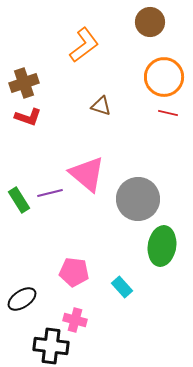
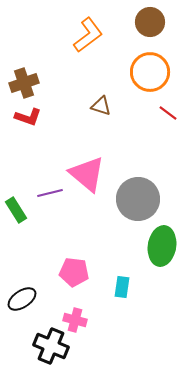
orange L-shape: moved 4 px right, 10 px up
orange circle: moved 14 px left, 5 px up
red line: rotated 24 degrees clockwise
green rectangle: moved 3 px left, 10 px down
cyan rectangle: rotated 50 degrees clockwise
black cross: rotated 16 degrees clockwise
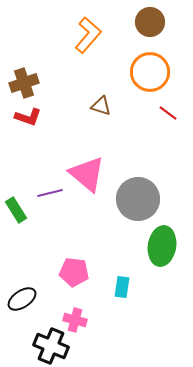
orange L-shape: rotated 12 degrees counterclockwise
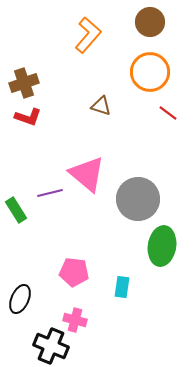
black ellipse: moved 2 px left; rotated 32 degrees counterclockwise
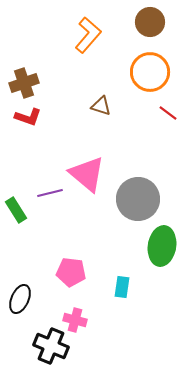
pink pentagon: moved 3 px left
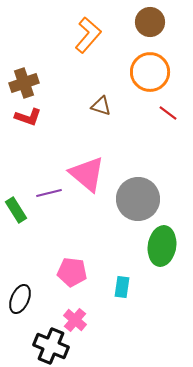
purple line: moved 1 px left
pink pentagon: moved 1 px right
pink cross: rotated 25 degrees clockwise
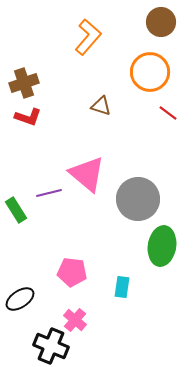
brown circle: moved 11 px right
orange L-shape: moved 2 px down
black ellipse: rotated 32 degrees clockwise
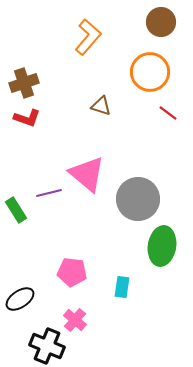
red L-shape: moved 1 px left, 1 px down
black cross: moved 4 px left
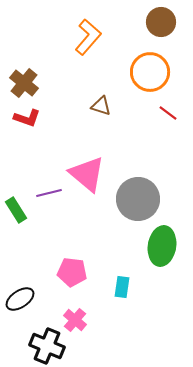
brown cross: rotated 32 degrees counterclockwise
